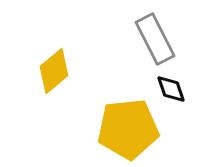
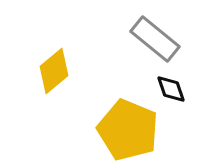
gray rectangle: rotated 24 degrees counterclockwise
yellow pentagon: moved 1 px down; rotated 28 degrees clockwise
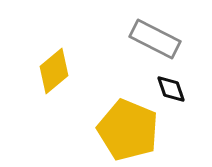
gray rectangle: rotated 12 degrees counterclockwise
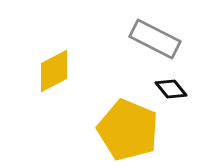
yellow diamond: rotated 12 degrees clockwise
black diamond: rotated 20 degrees counterclockwise
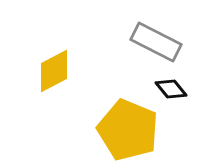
gray rectangle: moved 1 px right, 3 px down
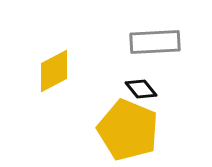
gray rectangle: moved 1 px left; rotated 30 degrees counterclockwise
black diamond: moved 30 px left
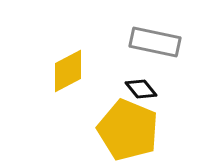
gray rectangle: rotated 15 degrees clockwise
yellow diamond: moved 14 px right
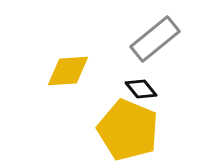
gray rectangle: moved 3 px up; rotated 51 degrees counterclockwise
yellow diamond: rotated 24 degrees clockwise
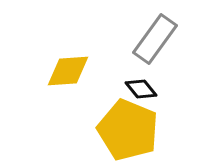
gray rectangle: rotated 15 degrees counterclockwise
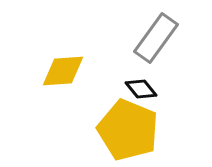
gray rectangle: moved 1 px right, 1 px up
yellow diamond: moved 5 px left
